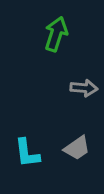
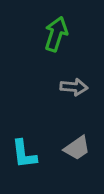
gray arrow: moved 10 px left, 1 px up
cyan L-shape: moved 3 px left, 1 px down
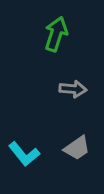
gray arrow: moved 1 px left, 2 px down
cyan L-shape: rotated 32 degrees counterclockwise
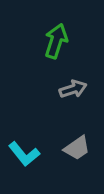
green arrow: moved 7 px down
gray arrow: rotated 24 degrees counterclockwise
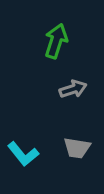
gray trapezoid: rotated 44 degrees clockwise
cyan L-shape: moved 1 px left
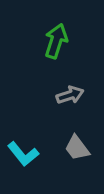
gray arrow: moved 3 px left, 6 px down
gray trapezoid: rotated 44 degrees clockwise
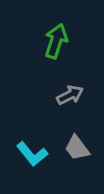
gray arrow: rotated 8 degrees counterclockwise
cyan L-shape: moved 9 px right
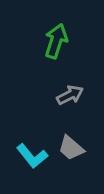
gray trapezoid: moved 6 px left; rotated 12 degrees counterclockwise
cyan L-shape: moved 2 px down
